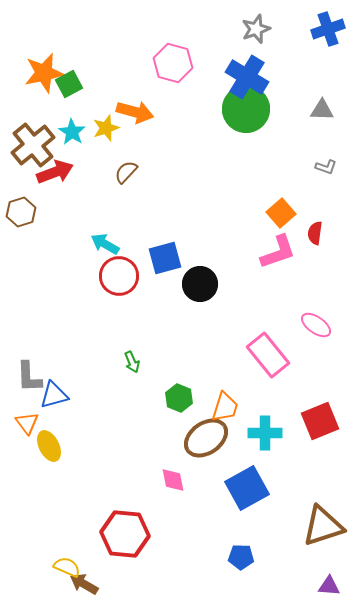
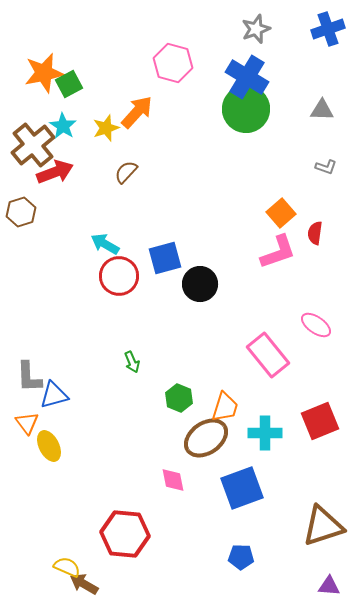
orange arrow at (135, 112): moved 2 px right; rotated 63 degrees counterclockwise
cyan star at (72, 132): moved 9 px left, 6 px up
blue square at (247, 488): moved 5 px left; rotated 9 degrees clockwise
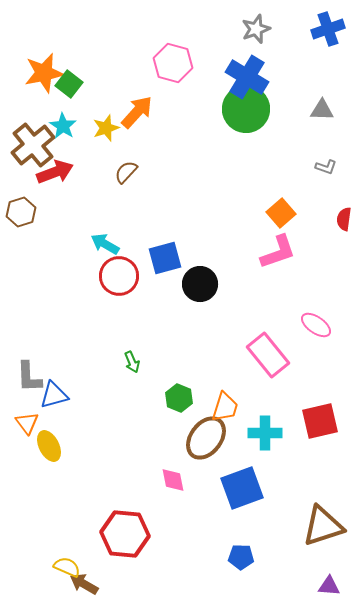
green square at (69, 84): rotated 24 degrees counterclockwise
red semicircle at (315, 233): moved 29 px right, 14 px up
red square at (320, 421): rotated 9 degrees clockwise
brown ellipse at (206, 438): rotated 18 degrees counterclockwise
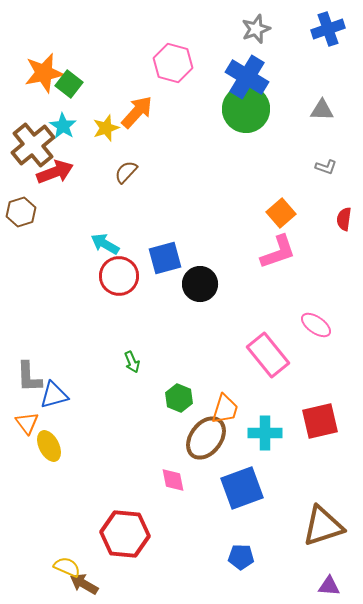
orange trapezoid at (225, 407): moved 2 px down
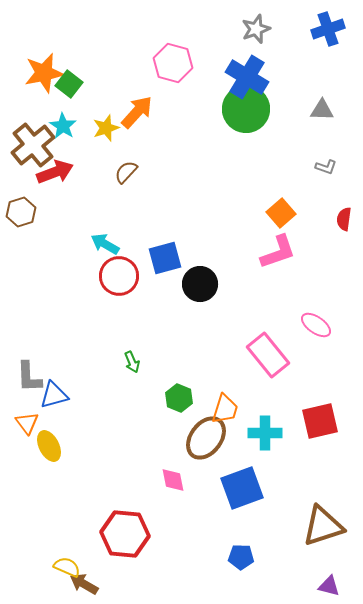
purple triangle at (329, 586): rotated 10 degrees clockwise
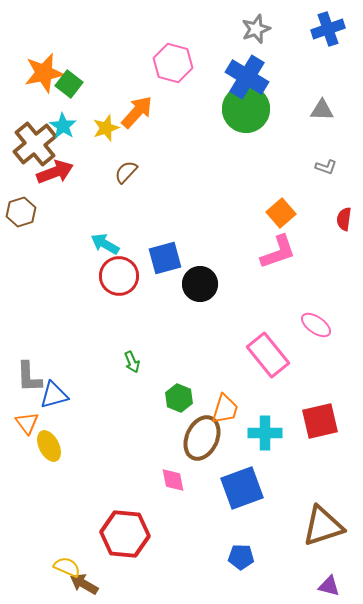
brown cross at (33, 145): moved 2 px right, 1 px up
brown ellipse at (206, 438): moved 4 px left; rotated 12 degrees counterclockwise
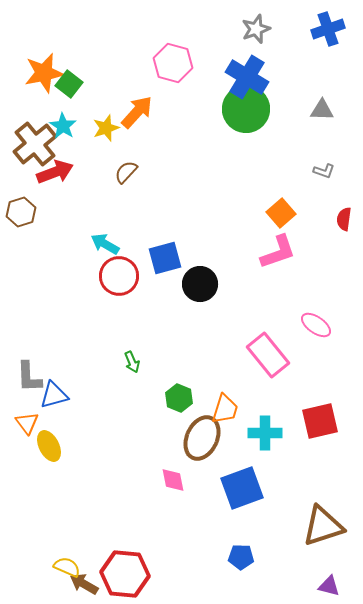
gray L-shape at (326, 167): moved 2 px left, 4 px down
red hexagon at (125, 534): moved 40 px down
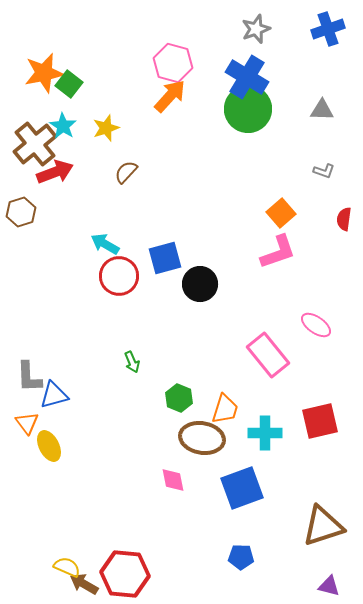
green circle at (246, 109): moved 2 px right
orange arrow at (137, 112): moved 33 px right, 16 px up
brown ellipse at (202, 438): rotated 75 degrees clockwise
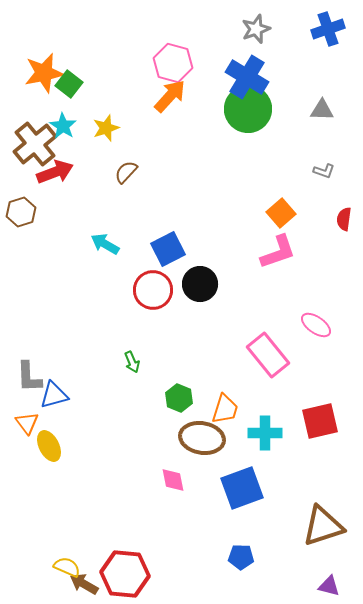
blue square at (165, 258): moved 3 px right, 9 px up; rotated 12 degrees counterclockwise
red circle at (119, 276): moved 34 px right, 14 px down
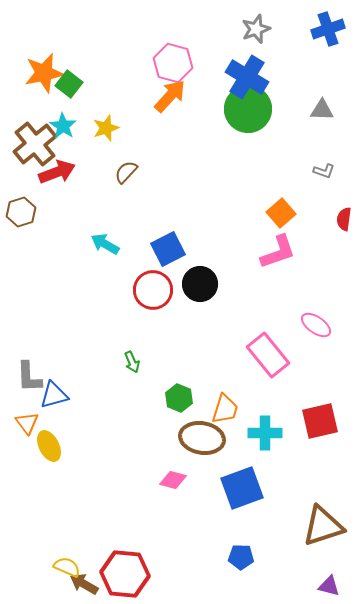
red arrow at (55, 172): moved 2 px right
pink diamond at (173, 480): rotated 64 degrees counterclockwise
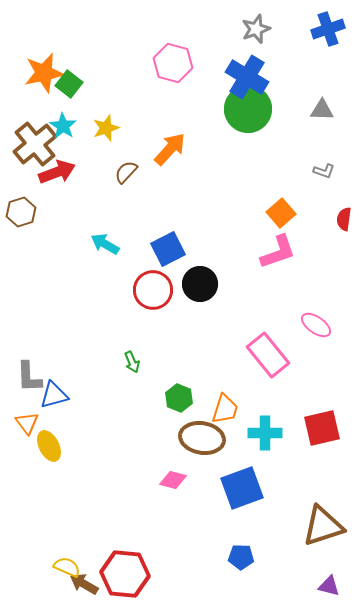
orange arrow at (170, 96): moved 53 px down
red square at (320, 421): moved 2 px right, 7 px down
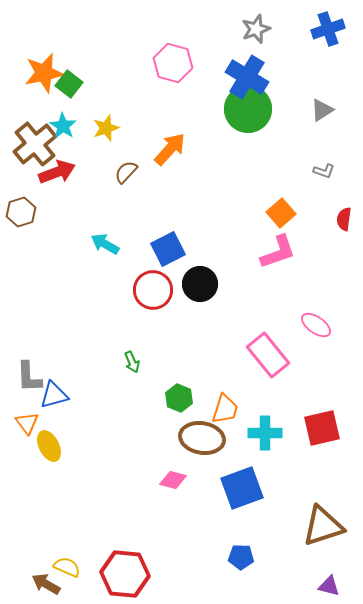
gray triangle at (322, 110): rotated 35 degrees counterclockwise
brown arrow at (84, 584): moved 38 px left
